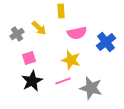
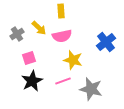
pink semicircle: moved 15 px left, 3 px down
yellow star: moved 2 px right
gray star: moved 1 px down
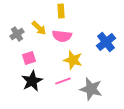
pink semicircle: rotated 18 degrees clockwise
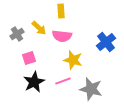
black star: moved 2 px right, 1 px down
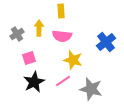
yellow arrow: rotated 133 degrees counterclockwise
pink line: rotated 14 degrees counterclockwise
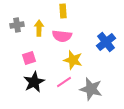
yellow rectangle: moved 2 px right
gray cross: moved 9 px up; rotated 24 degrees clockwise
pink line: moved 1 px right, 1 px down
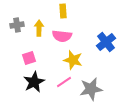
gray star: rotated 25 degrees counterclockwise
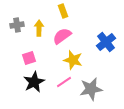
yellow rectangle: rotated 16 degrees counterclockwise
pink semicircle: rotated 138 degrees clockwise
